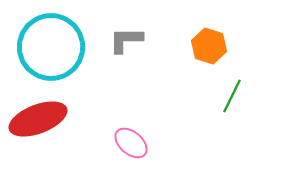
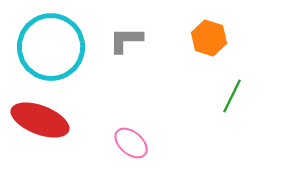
orange hexagon: moved 8 px up
red ellipse: moved 2 px right, 1 px down; rotated 42 degrees clockwise
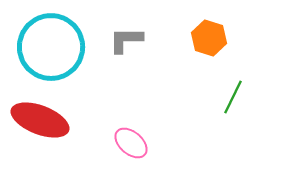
green line: moved 1 px right, 1 px down
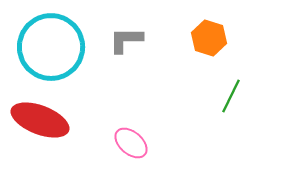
green line: moved 2 px left, 1 px up
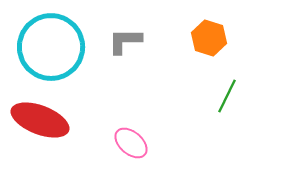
gray L-shape: moved 1 px left, 1 px down
green line: moved 4 px left
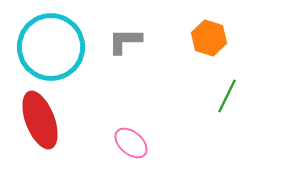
red ellipse: rotated 48 degrees clockwise
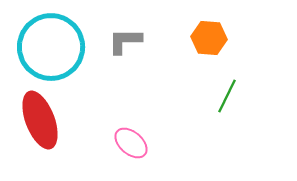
orange hexagon: rotated 12 degrees counterclockwise
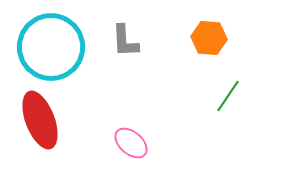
gray L-shape: rotated 93 degrees counterclockwise
green line: moved 1 px right; rotated 8 degrees clockwise
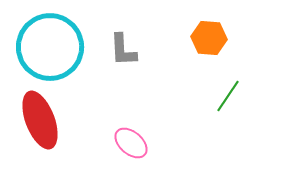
gray L-shape: moved 2 px left, 9 px down
cyan circle: moved 1 px left
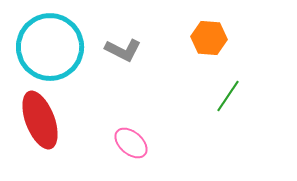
gray L-shape: rotated 60 degrees counterclockwise
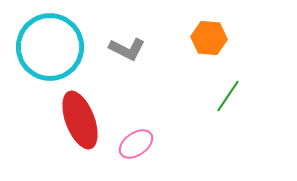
gray L-shape: moved 4 px right, 1 px up
red ellipse: moved 40 px right
pink ellipse: moved 5 px right, 1 px down; rotated 76 degrees counterclockwise
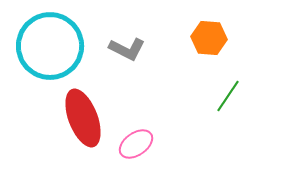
cyan circle: moved 1 px up
red ellipse: moved 3 px right, 2 px up
